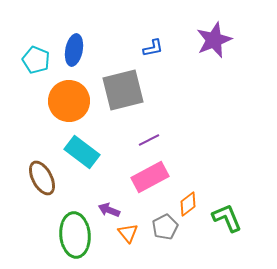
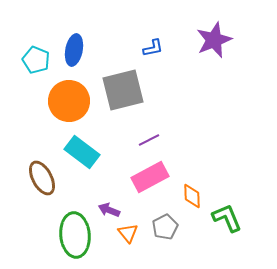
orange diamond: moved 4 px right, 8 px up; rotated 55 degrees counterclockwise
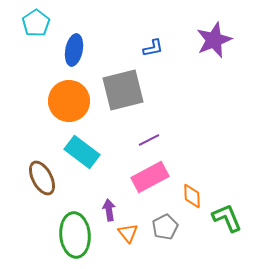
cyan pentagon: moved 37 px up; rotated 16 degrees clockwise
purple arrow: rotated 60 degrees clockwise
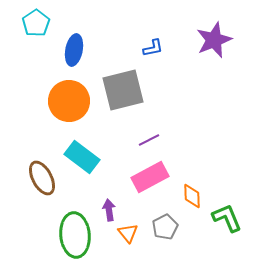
cyan rectangle: moved 5 px down
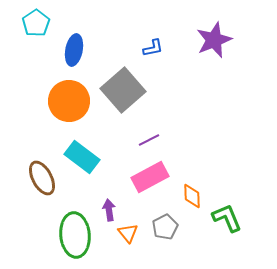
gray square: rotated 27 degrees counterclockwise
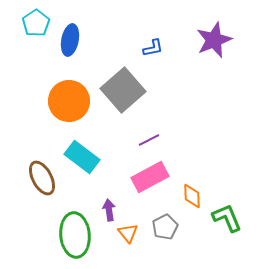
blue ellipse: moved 4 px left, 10 px up
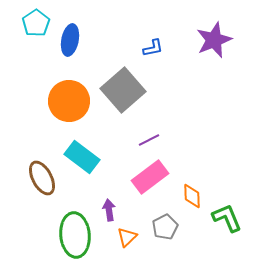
pink rectangle: rotated 9 degrees counterclockwise
orange triangle: moved 1 px left, 4 px down; rotated 25 degrees clockwise
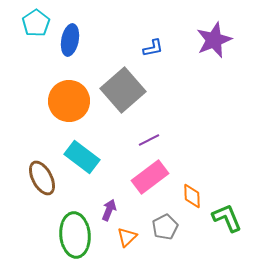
purple arrow: rotated 30 degrees clockwise
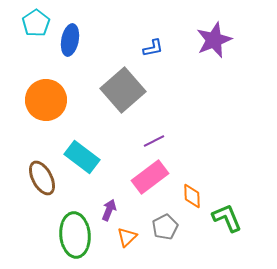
orange circle: moved 23 px left, 1 px up
purple line: moved 5 px right, 1 px down
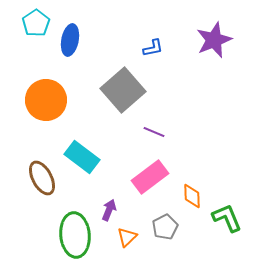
purple line: moved 9 px up; rotated 50 degrees clockwise
